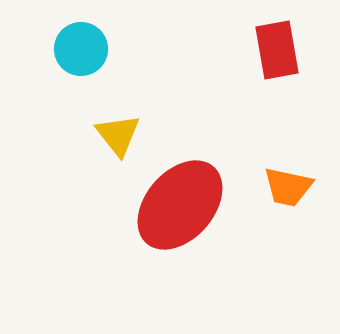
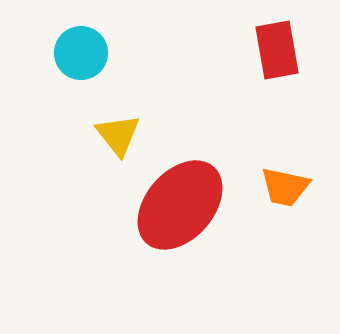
cyan circle: moved 4 px down
orange trapezoid: moved 3 px left
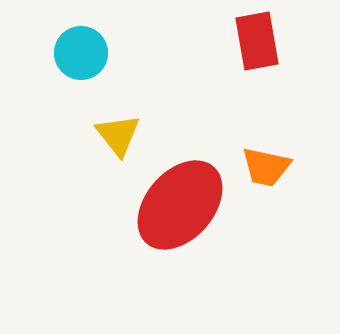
red rectangle: moved 20 px left, 9 px up
orange trapezoid: moved 19 px left, 20 px up
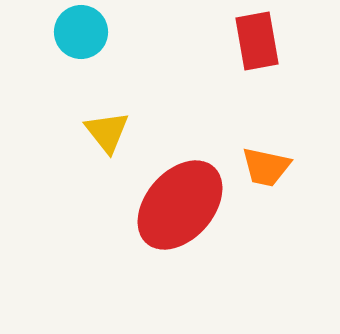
cyan circle: moved 21 px up
yellow triangle: moved 11 px left, 3 px up
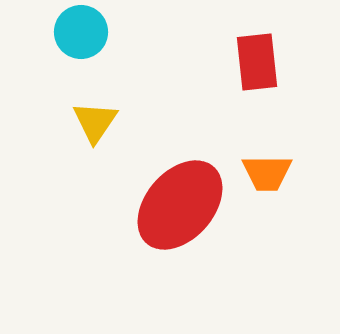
red rectangle: moved 21 px down; rotated 4 degrees clockwise
yellow triangle: moved 12 px left, 10 px up; rotated 12 degrees clockwise
orange trapezoid: moved 1 px right, 6 px down; rotated 12 degrees counterclockwise
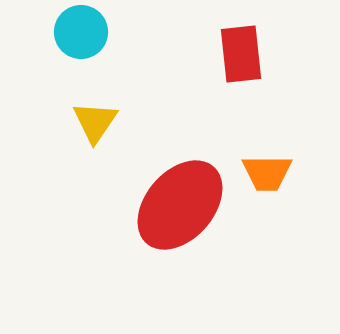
red rectangle: moved 16 px left, 8 px up
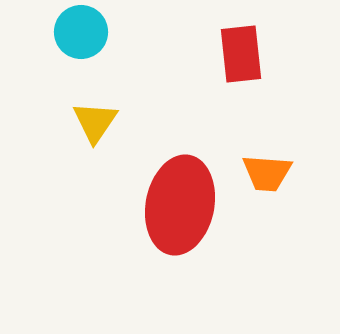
orange trapezoid: rotated 4 degrees clockwise
red ellipse: rotated 30 degrees counterclockwise
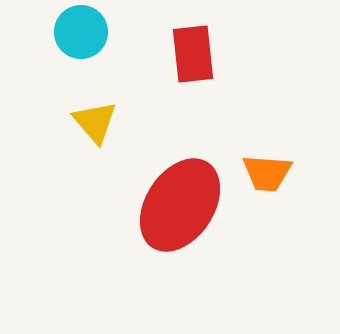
red rectangle: moved 48 px left
yellow triangle: rotated 15 degrees counterclockwise
red ellipse: rotated 22 degrees clockwise
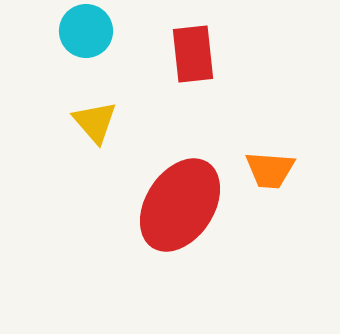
cyan circle: moved 5 px right, 1 px up
orange trapezoid: moved 3 px right, 3 px up
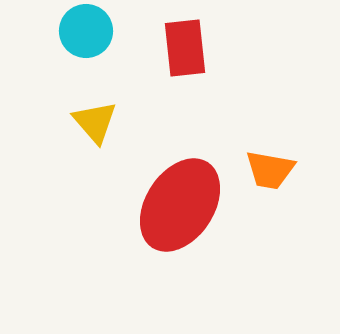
red rectangle: moved 8 px left, 6 px up
orange trapezoid: rotated 6 degrees clockwise
